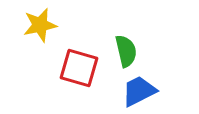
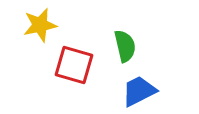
green semicircle: moved 1 px left, 5 px up
red square: moved 5 px left, 3 px up
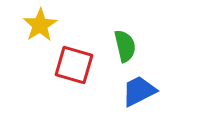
yellow star: rotated 20 degrees counterclockwise
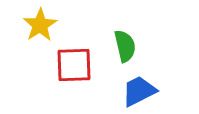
red square: rotated 18 degrees counterclockwise
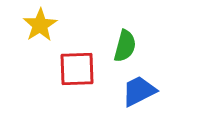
green semicircle: rotated 28 degrees clockwise
red square: moved 3 px right, 4 px down
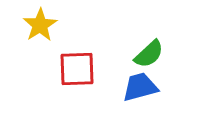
green semicircle: moved 24 px right, 8 px down; rotated 32 degrees clockwise
blue trapezoid: moved 1 px right, 4 px up; rotated 12 degrees clockwise
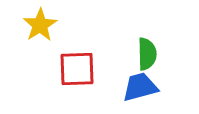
green semicircle: moved 2 px left; rotated 48 degrees counterclockwise
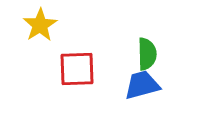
blue trapezoid: moved 2 px right, 2 px up
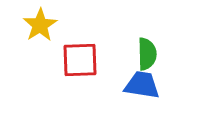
red square: moved 3 px right, 9 px up
blue trapezoid: rotated 24 degrees clockwise
